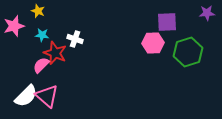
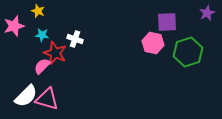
purple star: rotated 21 degrees counterclockwise
pink hexagon: rotated 15 degrees clockwise
pink semicircle: moved 1 px right, 1 px down
pink triangle: moved 3 px down; rotated 25 degrees counterclockwise
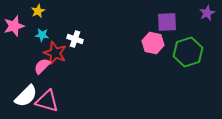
yellow star: rotated 24 degrees clockwise
pink triangle: moved 2 px down
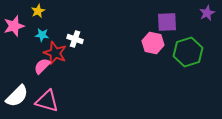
white semicircle: moved 9 px left
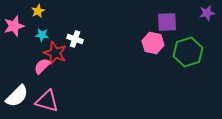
purple star: rotated 14 degrees clockwise
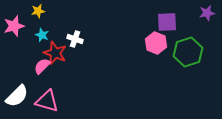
yellow star: rotated 16 degrees clockwise
cyan star: rotated 16 degrees clockwise
pink hexagon: moved 3 px right; rotated 10 degrees clockwise
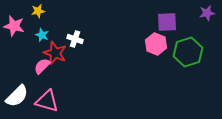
pink star: rotated 30 degrees clockwise
pink hexagon: moved 1 px down
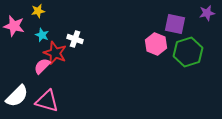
purple square: moved 8 px right, 2 px down; rotated 15 degrees clockwise
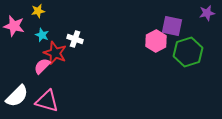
purple square: moved 3 px left, 2 px down
pink hexagon: moved 3 px up; rotated 10 degrees clockwise
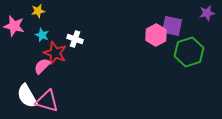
pink hexagon: moved 6 px up
green hexagon: moved 1 px right
white semicircle: moved 10 px right; rotated 105 degrees clockwise
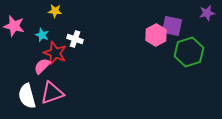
yellow star: moved 17 px right; rotated 16 degrees clockwise
white semicircle: rotated 15 degrees clockwise
pink triangle: moved 5 px right, 8 px up; rotated 35 degrees counterclockwise
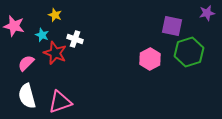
yellow star: moved 4 px down; rotated 16 degrees clockwise
pink hexagon: moved 6 px left, 24 px down
pink semicircle: moved 16 px left, 3 px up
pink triangle: moved 8 px right, 9 px down
